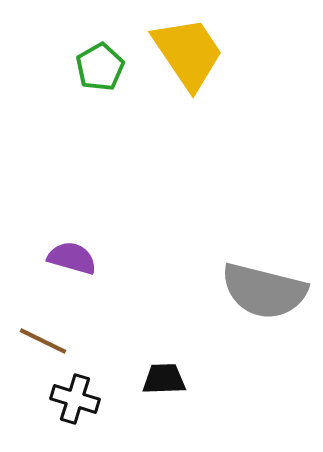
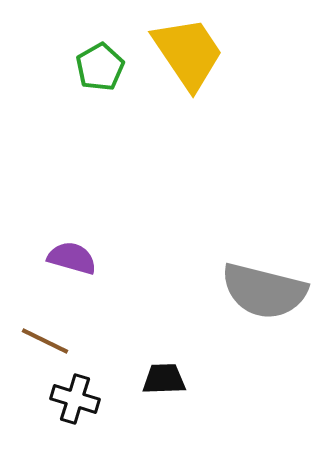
brown line: moved 2 px right
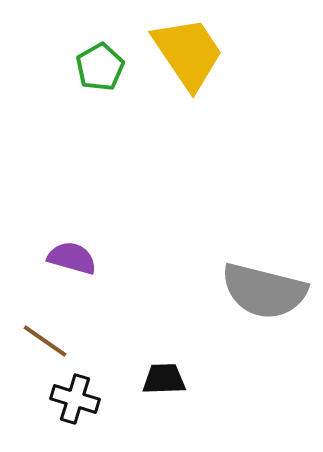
brown line: rotated 9 degrees clockwise
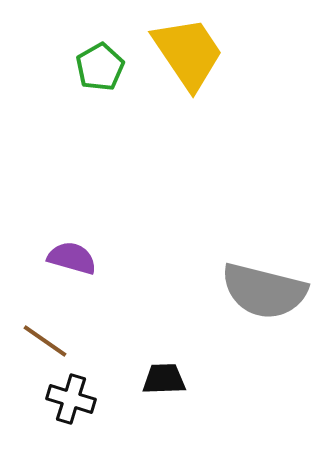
black cross: moved 4 px left
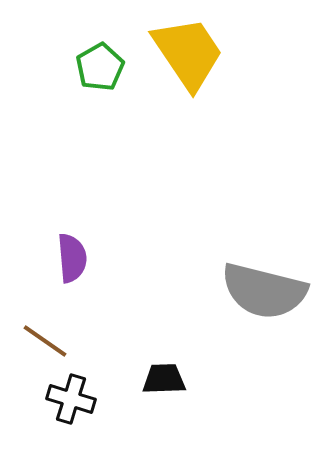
purple semicircle: rotated 69 degrees clockwise
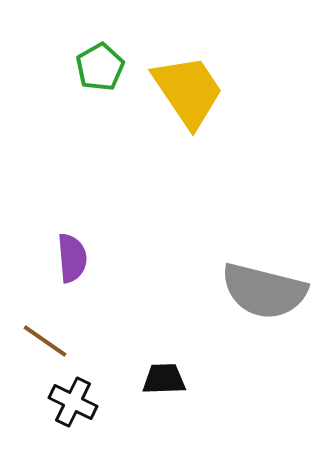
yellow trapezoid: moved 38 px down
black cross: moved 2 px right, 3 px down; rotated 9 degrees clockwise
